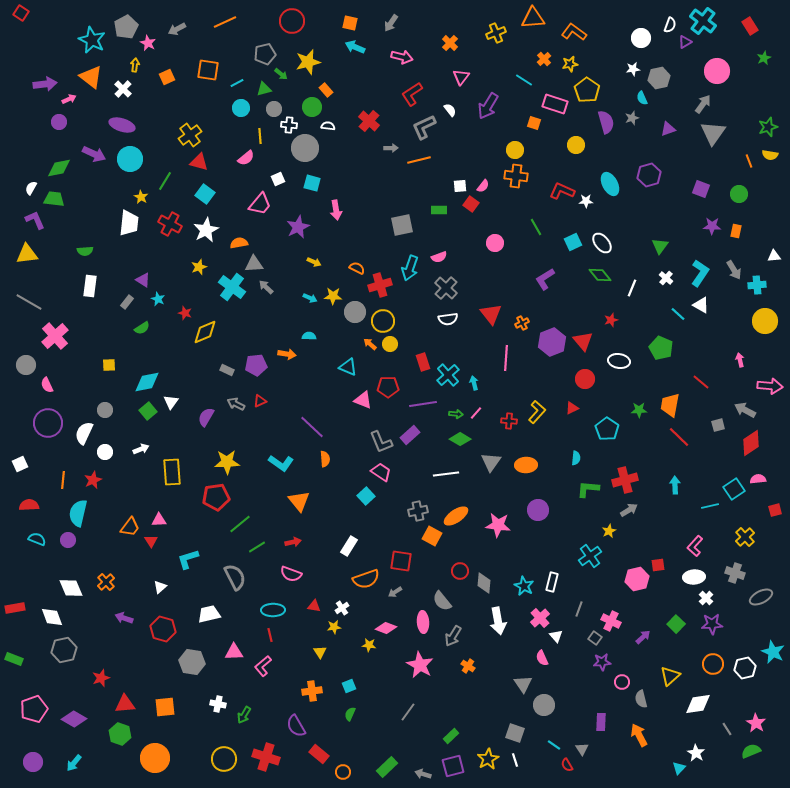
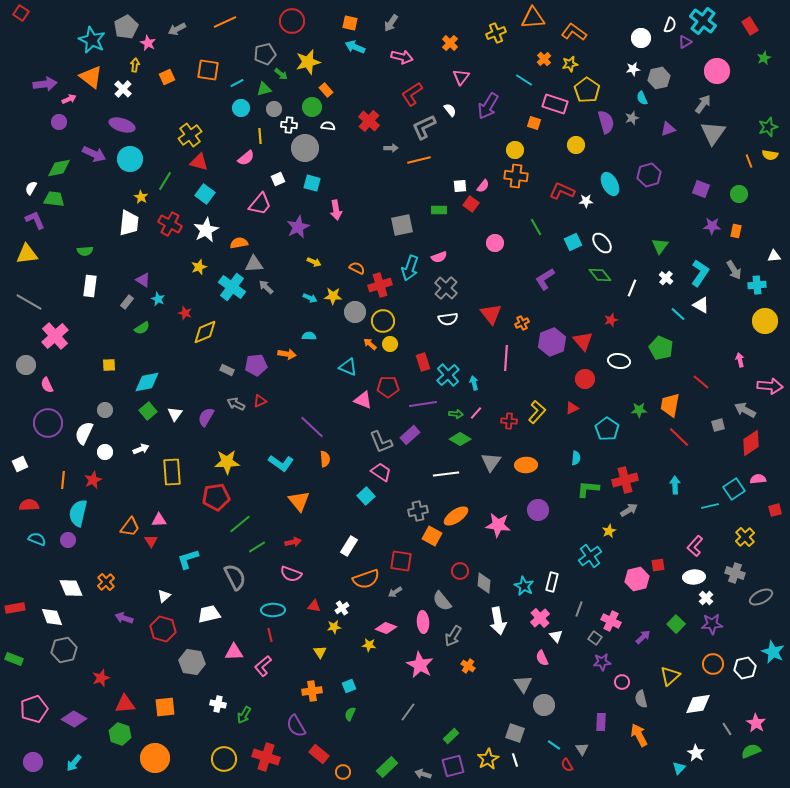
white triangle at (171, 402): moved 4 px right, 12 px down
white triangle at (160, 587): moved 4 px right, 9 px down
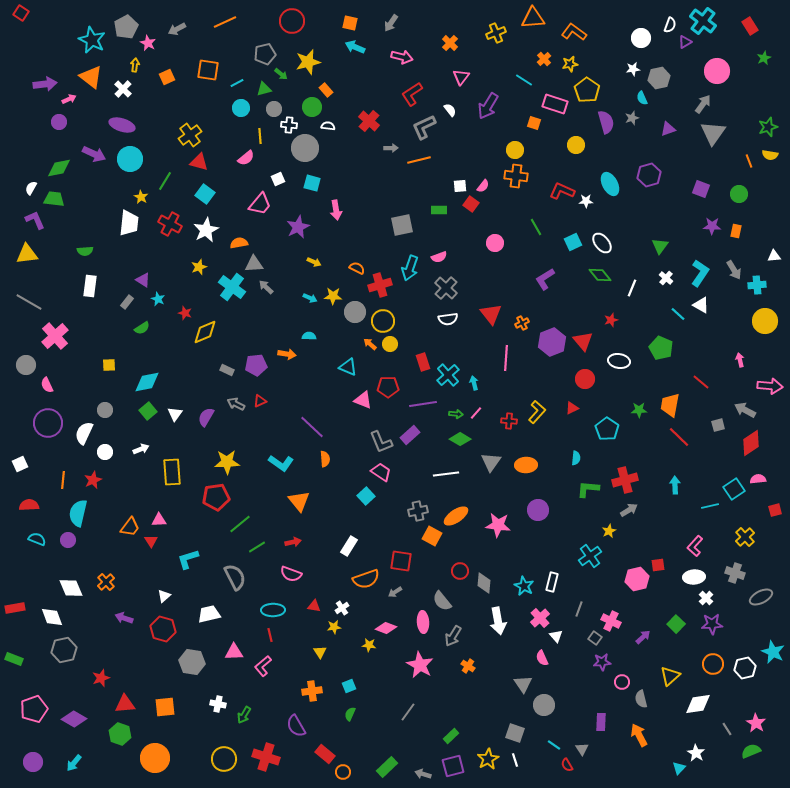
red rectangle at (319, 754): moved 6 px right
